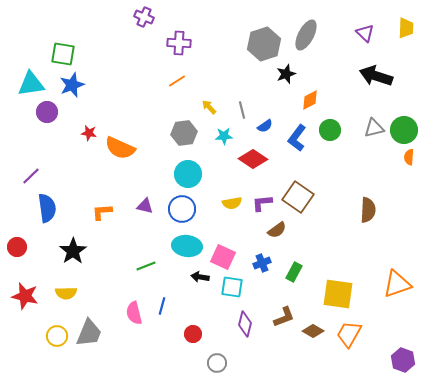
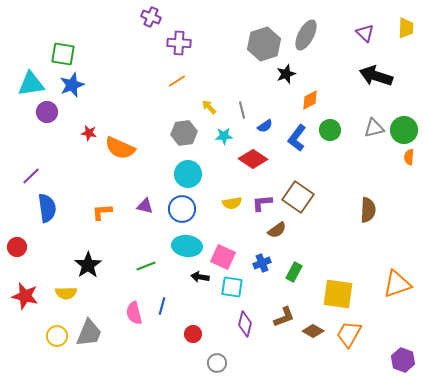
purple cross at (144, 17): moved 7 px right
black star at (73, 251): moved 15 px right, 14 px down
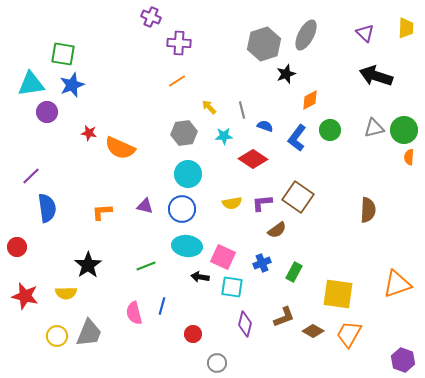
blue semicircle at (265, 126): rotated 126 degrees counterclockwise
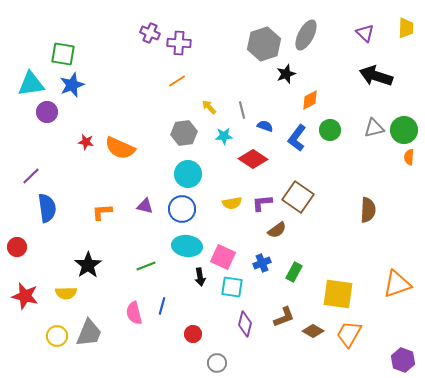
purple cross at (151, 17): moved 1 px left, 16 px down
red star at (89, 133): moved 3 px left, 9 px down
black arrow at (200, 277): rotated 108 degrees counterclockwise
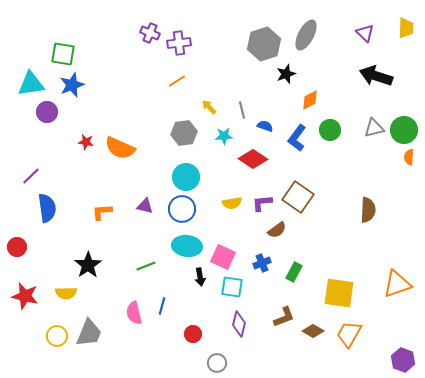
purple cross at (179, 43): rotated 10 degrees counterclockwise
cyan circle at (188, 174): moved 2 px left, 3 px down
yellow square at (338, 294): moved 1 px right, 1 px up
purple diamond at (245, 324): moved 6 px left
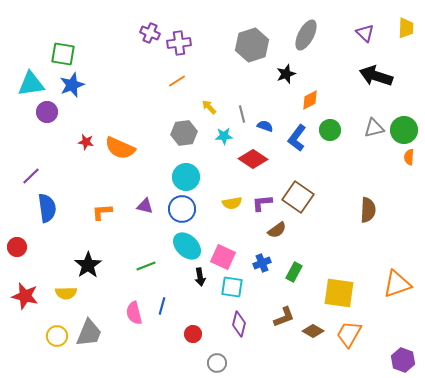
gray hexagon at (264, 44): moved 12 px left, 1 px down
gray line at (242, 110): moved 4 px down
cyan ellipse at (187, 246): rotated 36 degrees clockwise
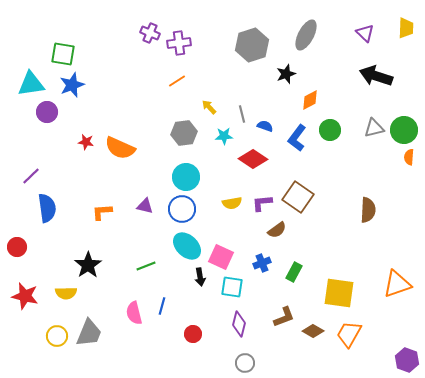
pink square at (223, 257): moved 2 px left
purple hexagon at (403, 360): moved 4 px right
gray circle at (217, 363): moved 28 px right
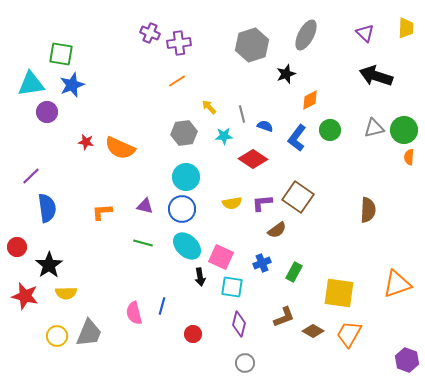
green square at (63, 54): moved 2 px left
black star at (88, 265): moved 39 px left
green line at (146, 266): moved 3 px left, 23 px up; rotated 36 degrees clockwise
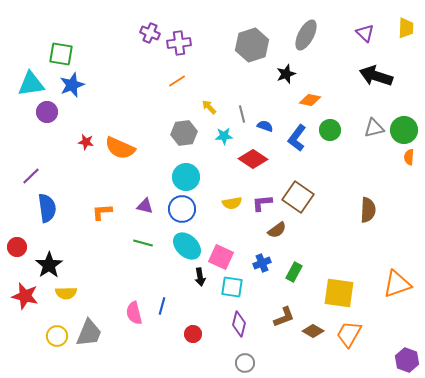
orange diamond at (310, 100): rotated 40 degrees clockwise
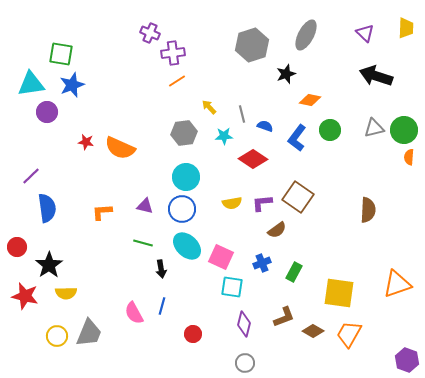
purple cross at (179, 43): moved 6 px left, 10 px down
black arrow at (200, 277): moved 39 px left, 8 px up
pink semicircle at (134, 313): rotated 15 degrees counterclockwise
purple diamond at (239, 324): moved 5 px right
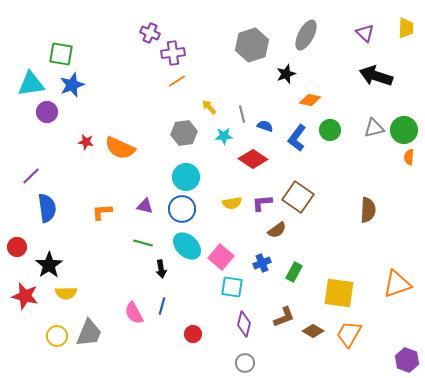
pink square at (221, 257): rotated 15 degrees clockwise
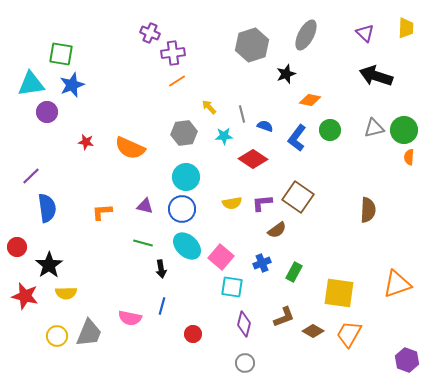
orange semicircle at (120, 148): moved 10 px right
pink semicircle at (134, 313): moved 4 px left, 5 px down; rotated 50 degrees counterclockwise
